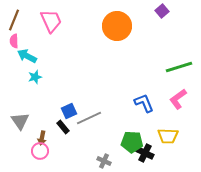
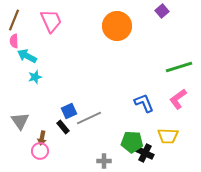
gray cross: rotated 24 degrees counterclockwise
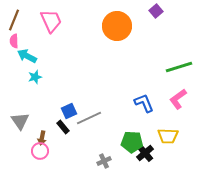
purple square: moved 6 px left
black cross: rotated 24 degrees clockwise
gray cross: rotated 24 degrees counterclockwise
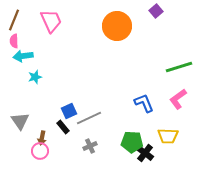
cyan arrow: moved 4 px left; rotated 36 degrees counterclockwise
black cross: rotated 12 degrees counterclockwise
gray cross: moved 14 px left, 15 px up
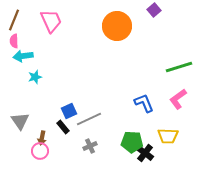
purple square: moved 2 px left, 1 px up
gray line: moved 1 px down
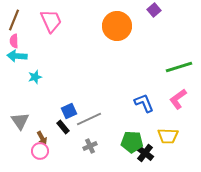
cyan arrow: moved 6 px left; rotated 12 degrees clockwise
brown arrow: rotated 40 degrees counterclockwise
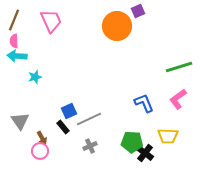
purple square: moved 16 px left, 1 px down; rotated 16 degrees clockwise
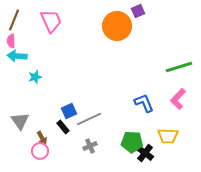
pink semicircle: moved 3 px left
pink L-shape: rotated 10 degrees counterclockwise
